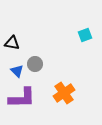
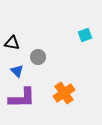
gray circle: moved 3 px right, 7 px up
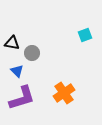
gray circle: moved 6 px left, 4 px up
purple L-shape: rotated 16 degrees counterclockwise
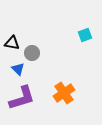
blue triangle: moved 1 px right, 2 px up
